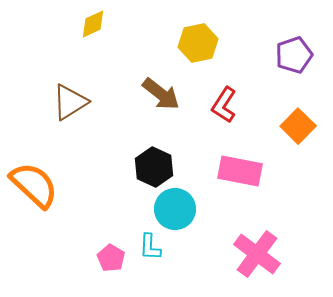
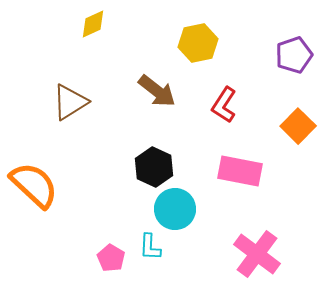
brown arrow: moved 4 px left, 3 px up
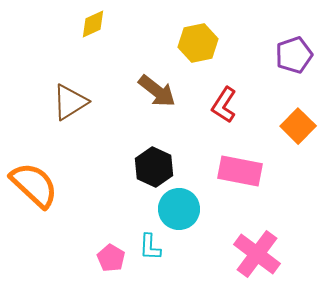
cyan circle: moved 4 px right
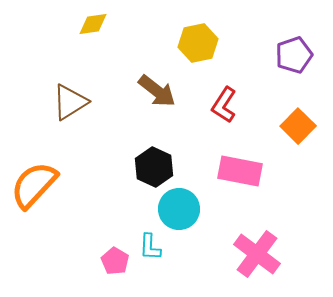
yellow diamond: rotated 16 degrees clockwise
orange semicircle: rotated 90 degrees counterclockwise
pink pentagon: moved 4 px right, 3 px down
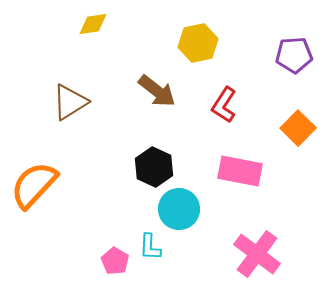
purple pentagon: rotated 15 degrees clockwise
orange square: moved 2 px down
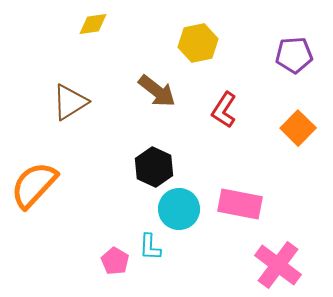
red L-shape: moved 5 px down
pink rectangle: moved 33 px down
pink cross: moved 21 px right, 11 px down
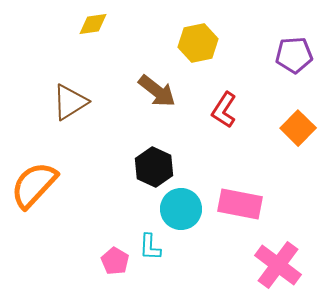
cyan circle: moved 2 px right
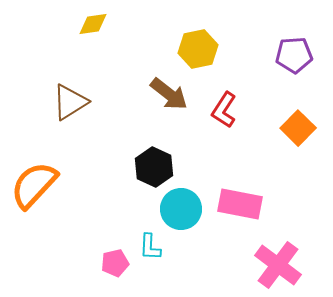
yellow hexagon: moved 6 px down
brown arrow: moved 12 px right, 3 px down
pink pentagon: moved 2 px down; rotated 28 degrees clockwise
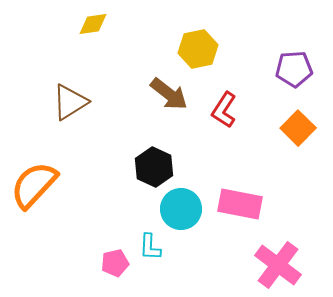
purple pentagon: moved 14 px down
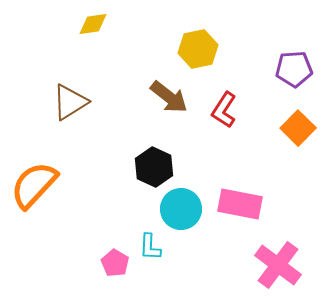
brown arrow: moved 3 px down
pink pentagon: rotated 28 degrees counterclockwise
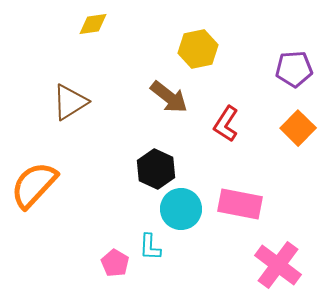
red L-shape: moved 2 px right, 14 px down
black hexagon: moved 2 px right, 2 px down
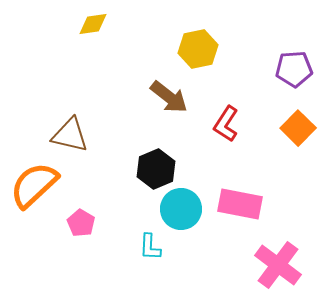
brown triangle: moved 33 px down; rotated 45 degrees clockwise
black hexagon: rotated 12 degrees clockwise
orange semicircle: rotated 4 degrees clockwise
pink pentagon: moved 34 px left, 40 px up
